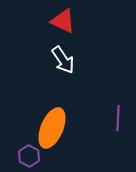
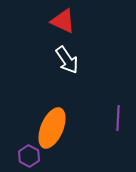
white arrow: moved 4 px right
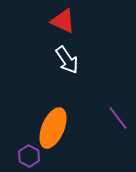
purple line: rotated 40 degrees counterclockwise
orange ellipse: moved 1 px right
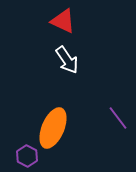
purple hexagon: moved 2 px left
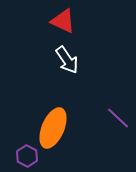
purple line: rotated 10 degrees counterclockwise
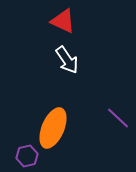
purple hexagon: rotated 20 degrees clockwise
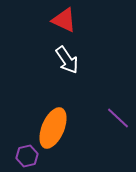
red triangle: moved 1 px right, 1 px up
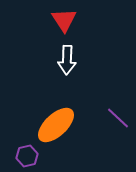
red triangle: rotated 32 degrees clockwise
white arrow: rotated 36 degrees clockwise
orange ellipse: moved 3 px right, 3 px up; rotated 24 degrees clockwise
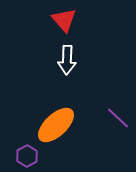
red triangle: rotated 8 degrees counterclockwise
purple hexagon: rotated 15 degrees counterclockwise
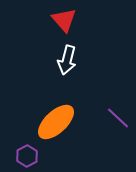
white arrow: rotated 12 degrees clockwise
orange ellipse: moved 3 px up
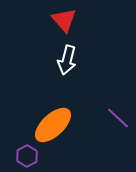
orange ellipse: moved 3 px left, 3 px down
